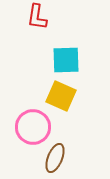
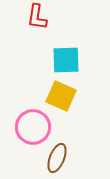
brown ellipse: moved 2 px right
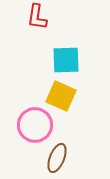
pink circle: moved 2 px right, 2 px up
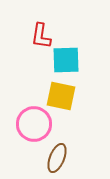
red L-shape: moved 4 px right, 19 px down
yellow square: rotated 12 degrees counterclockwise
pink circle: moved 1 px left, 1 px up
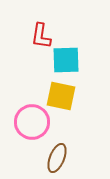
pink circle: moved 2 px left, 2 px up
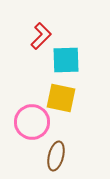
red L-shape: rotated 144 degrees counterclockwise
yellow square: moved 2 px down
brown ellipse: moved 1 px left, 2 px up; rotated 8 degrees counterclockwise
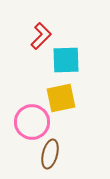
yellow square: rotated 24 degrees counterclockwise
brown ellipse: moved 6 px left, 2 px up
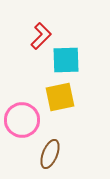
yellow square: moved 1 px left, 1 px up
pink circle: moved 10 px left, 2 px up
brown ellipse: rotated 8 degrees clockwise
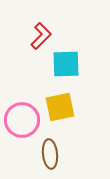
cyan square: moved 4 px down
yellow square: moved 10 px down
brown ellipse: rotated 28 degrees counterclockwise
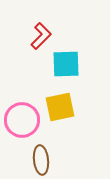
brown ellipse: moved 9 px left, 6 px down
